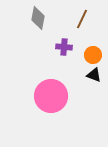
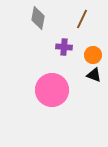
pink circle: moved 1 px right, 6 px up
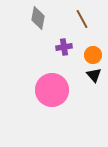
brown line: rotated 54 degrees counterclockwise
purple cross: rotated 14 degrees counterclockwise
black triangle: rotated 28 degrees clockwise
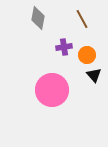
orange circle: moved 6 px left
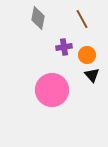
black triangle: moved 2 px left
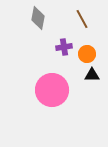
orange circle: moved 1 px up
black triangle: rotated 49 degrees counterclockwise
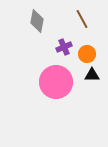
gray diamond: moved 1 px left, 3 px down
purple cross: rotated 14 degrees counterclockwise
pink circle: moved 4 px right, 8 px up
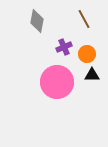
brown line: moved 2 px right
pink circle: moved 1 px right
